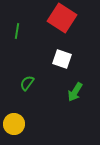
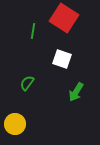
red square: moved 2 px right
green line: moved 16 px right
green arrow: moved 1 px right
yellow circle: moved 1 px right
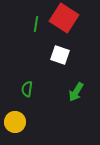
green line: moved 3 px right, 7 px up
white square: moved 2 px left, 4 px up
green semicircle: moved 6 px down; rotated 28 degrees counterclockwise
yellow circle: moved 2 px up
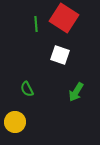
green line: rotated 14 degrees counterclockwise
green semicircle: rotated 35 degrees counterclockwise
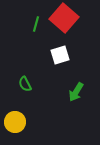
red square: rotated 8 degrees clockwise
green line: rotated 21 degrees clockwise
white square: rotated 36 degrees counterclockwise
green semicircle: moved 2 px left, 5 px up
